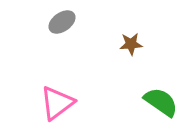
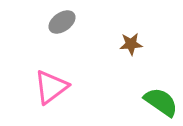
pink triangle: moved 6 px left, 16 px up
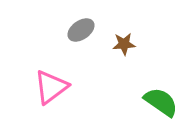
gray ellipse: moved 19 px right, 8 px down
brown star: moved 7 px left
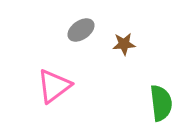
pink triangle: moved 3 px right, 1 px up
green semicircle: moved 1 px down; rotated 48 degrees clockwise
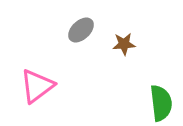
gray ellipse: rotated 8 degrees counterclockwise
pink triangle: moved 17 px left
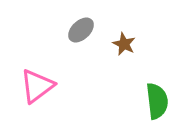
brown star: rotated 30 degrees clockwise
green semicircle: moved 4 px left, 2 px up
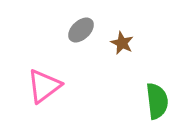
brown star: moved 2 px left, 1 px up
pink triangle: moved 7 px right
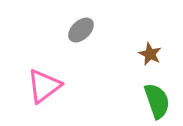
brown star: moved 28 px right, 11 px down
green semicircle: rotated 12 degrees counterclockwise
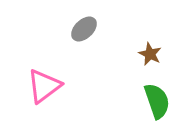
gray ellipse: moved 3 px right, 1 px up
